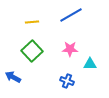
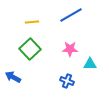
green square: moved 2 px left, 2 px up
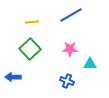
blue arrow: rotated 28 degrees counterclockwise
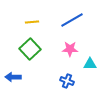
blue line: moved 1 px right, 5 px down
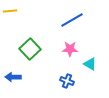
yellow line: moved 22 px left, 11 px up
cyan triangle: rotated 32 degrees clockwise
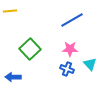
cyan triangle: rotated 16 degrees clockwise
blue cross: moved 12 px up
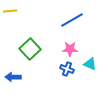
cyan triangle: rotated 24 degrees counterclockwise
